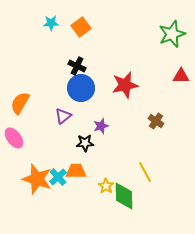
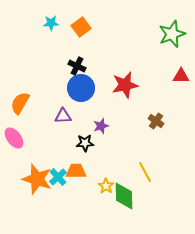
purple triangle: rotated 36 degrees clockwise
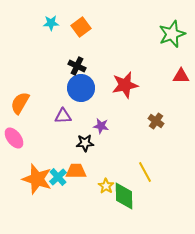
purple star: rotated 28 degrees clockwise
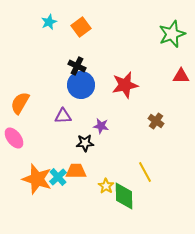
cyan star: moved 2 px left, 1 px up; rotated 21 degrees counterclockwise
blue circle: moved 3 px up
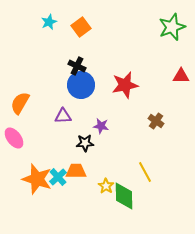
green star: moved 7 px up
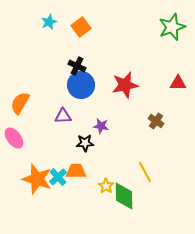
red triangle: moved 3 px left, 7 px down
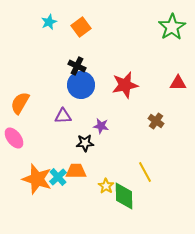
green star: rotated 12 degrees counterclockwise
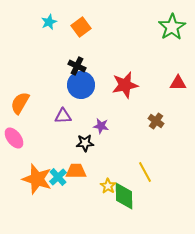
yellow star: moved 2 px right
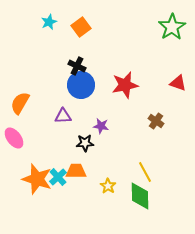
red triangle: rotated 18 degrees clockwise
green diamond: moved 16 px right
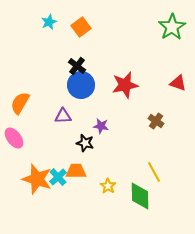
black cross: rotated 12 degrees clockwise
black star: rotated 18 degrees clockwise
yellow line: moved 9 px right
